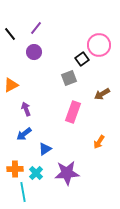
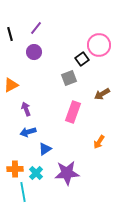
black line: rotated 24 degrees clockwise
blue arrow: moved 4 px right, 2 px up; rotated 21 degrees clockwise
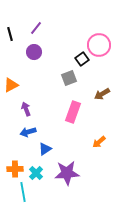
orange arrow: rotated 16 degrees clockwise
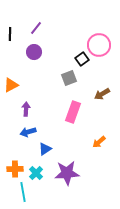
black line: rotated 16 degrees clockwise
purple arrow: rotated 24 degrees clockwise
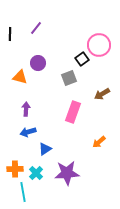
purple circle: moved 4 px right, 11 px down
orange triangle: moved 9 px right, 8 px up; rotated 42 degrees clockwise
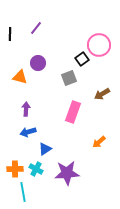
cyan cross: moved 4 px up; rotated 16 degrees counterclockwise
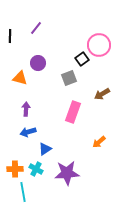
black line: moved 2 px down
orange triangle: moved 1 px down
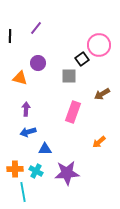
gray square: moved 2 px up; rotated 21 degrees clockwise
blue triangle: rotated 32 degrees clockwise
cyan cross: moved 2 px down
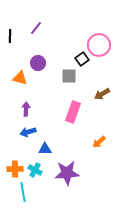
cyan cross: moved 1 px left, 1 px up
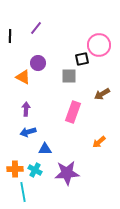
black square: rotated 24 degrees clockwise
orange triangle: moved 3 px right, 1 px up; rotated 14 degrees clockwise
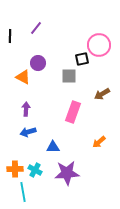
blue triangle: moved 8 px right, 2 px up
